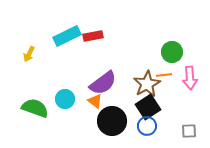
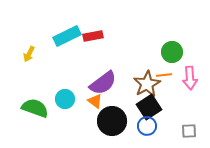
black square: moved 1 px right
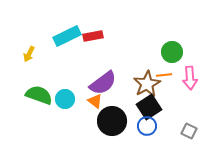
green semicircle: moved 4 px right, 13 px up
gray square: rotated 28 degrees clockwise
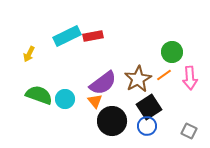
orange line: rotated 28 degrees counterclockwise
brown star: moved 9 px left, 5 px up
orange triangle: rotated 14 degrees clockwise
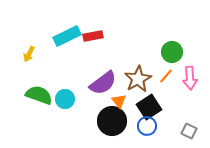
orange line: moved 2 px right, 1 px down; rotated 14 degrees counterclockwise
orange triangle: moved 24 px right
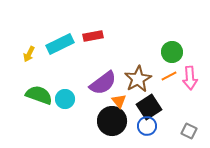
cyan rectangle: moved 7 px left, 8 px down
orange line: moved 3 px right; rotated 21 degrees clockwise
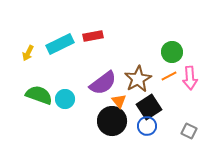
yellow arrow: moved 1 px left, 1 px up
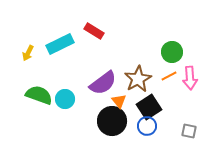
red rectangle: moved 1 px right, 5 px up; rotated 42 degrees clockwise
gray square: rotated 14 degrees counterclockwise
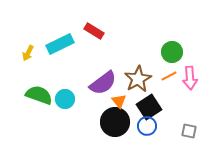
black circle: moved 3 px right, 1 px down
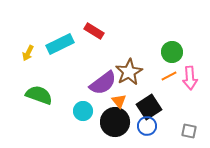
brown star: moved 9 px left, 7 px up
cyan circle: moved 18 px right, 12 px down
